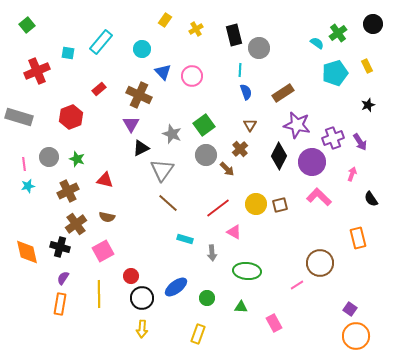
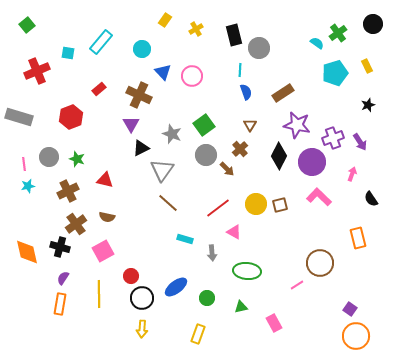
green triangle at (241, 307): rotated 16 degrees counterclockwise
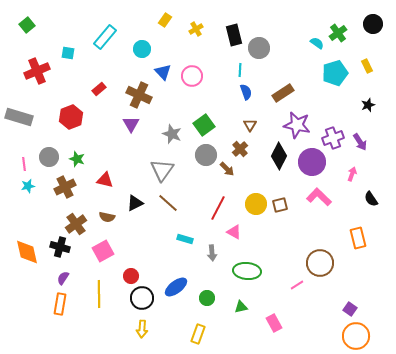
cyan rectangle at (101, 42): moved 4 px right, 5 px up
black triangle at (141, 148): moved 6 px left, 55 px down
brown cross at (68, 191): moved 3 px left, 4 px up
red line at (218, 208): rotated 25 degrees counterclockwise
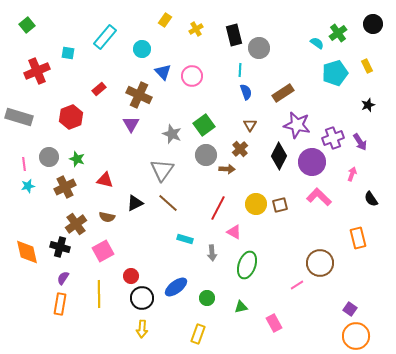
brown arrow at (227, 169): rotated 42 degrees counterclockwise
green ellipse at (247, 271): moved 6 px up; rotated 76 degrees counterclockwise
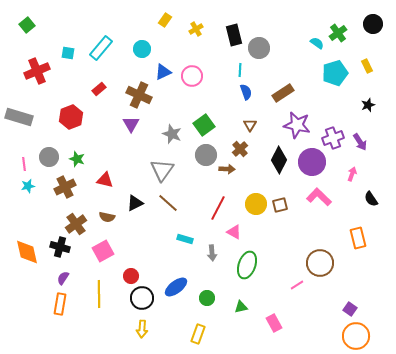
cyan rectangle at (105, 37): moved 4 px left, 11 px down
blue triangle at (163, 72): rotated 48 degrees clockwise
black diamond at (279, 156): moved 4 px down
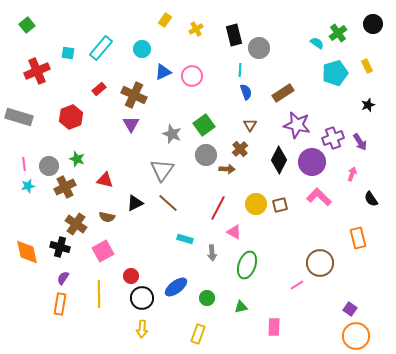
brown cross at (139, 95): moved 5 px left
gray circle at (49, 157): moved 9 px down
brown cross at (76, 224): rotated 20 degrees counterclockwise
pink rectangle at (274, 323): moved 4 px down; rotated 30 degrees clockwise
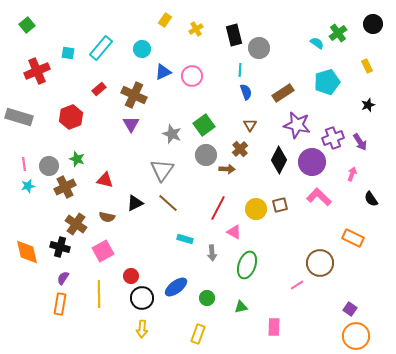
cyan pentagon at (335, 73): moved 8 px left, 9 px down
yellow circle at (256, 204): moved 5 px down
orange rectangle at (358, 238): moved 5 px left; rotated 50 degrees counterclockwise
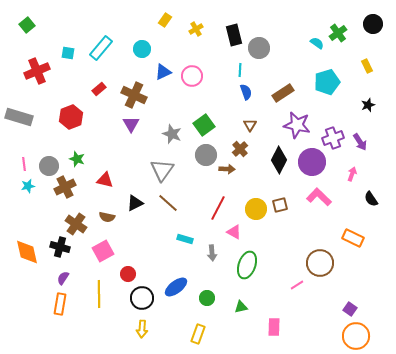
red circle at (131, 276): moved 3 px left, 2 px up
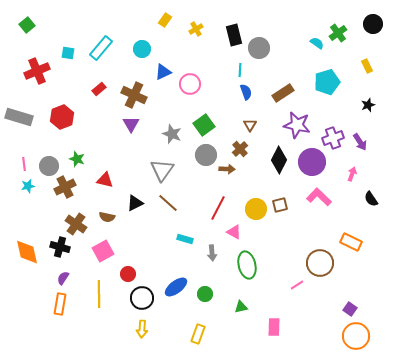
pink circle at (192, 76): moved 2 px left, 8 px down
red hexagon at (71, 117): moved 9 px left
orange rectangle at (353, 238): moved 2 px left, 4 px down
green ellipse at (247, 265): rotated 32 degrees counterclockwise
green circle at (207, 298): moved 2 px left, 4 px up
